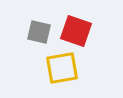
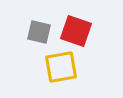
yellow square: moved 1 px left, 1 px up
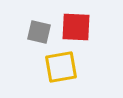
red square: moved 4 px up; rotated 16 degrees counterclockwise
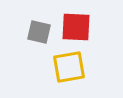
yellow square: moved 8 px right
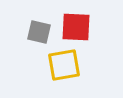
yellow square: moved 5 px left, 2 px up
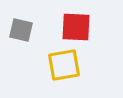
gray square: moved 18 px left, 2 px up
